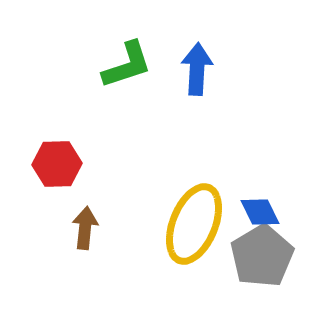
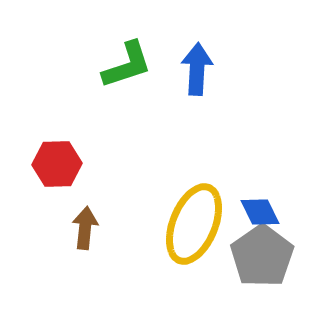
gray pentagon: rotated 4 degrees counterclockwise
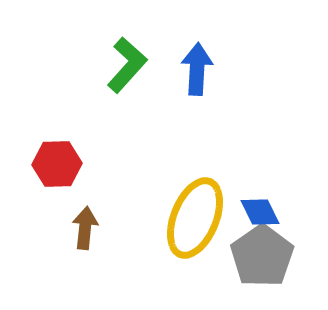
green L-shape: rotated 30 degrees counterclockwise
yellow ellipse: moved 1 px right, 6 px up
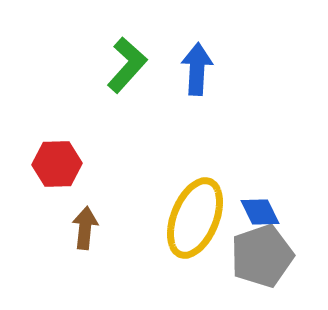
gray pentagon: rotated 16 degrees clockwise
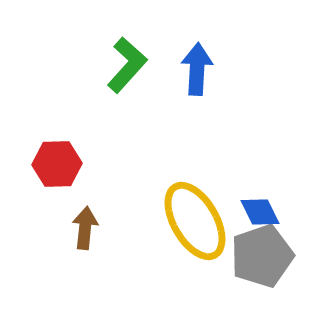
yellow ellipse: moved 3 px down; rotated 52 degrees counterclockwise
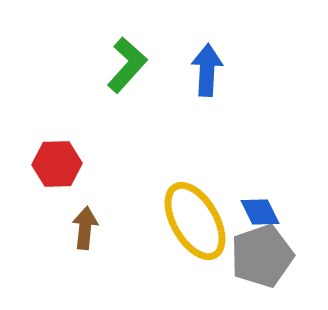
blue arrow: moved 10 px right, 1 px down
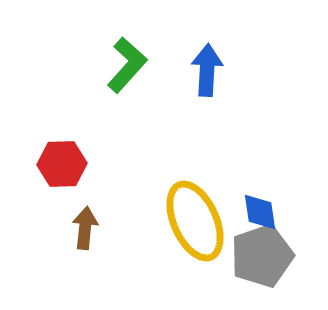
red hexagon: moved 5 px right
blue diamond: rotated 18 degrees clockwise
yellow ellipse: rotated 6 degrees clockwise
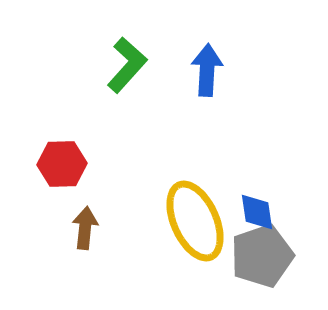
blue diamond: moved 3 px left
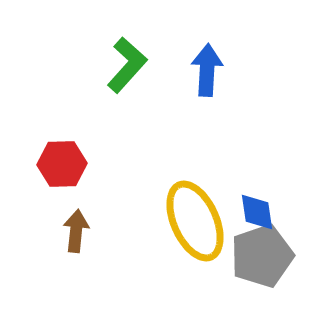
brown arrow: moved 9 px left, 3 px down
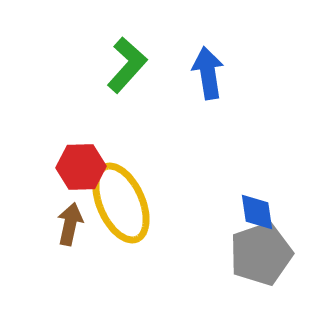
blue arrow: moved 1 px right, 3 px down; rotated 12 degrees counterclockwise
red hexagon: moved 19 px right, 3 px down
yellow ellipse: moved 74 px left, 18 px up
brown arrow: moved 6 px left, 7 px up; rotated 6 degrees clockwise
gray pentagon: moved 1 px left, 2 px up
